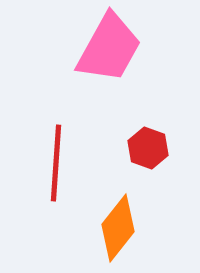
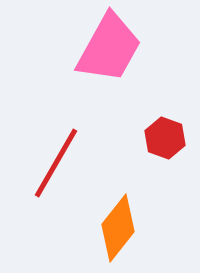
red hexagon: moved 17 px right, 10 px up
red line: rotated 26 degrees clockwise
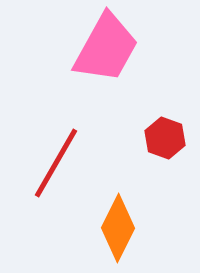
pink trapezoid: moved 3 px left
orange diamond: rotated 12 degrees counterclockwise
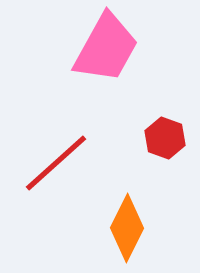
red line: rotated 18 degrees clockwise
orange diamond: moved 9 px right
